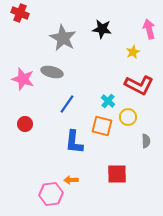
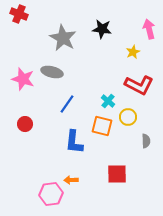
red cross: moved 1 px left, 1 px down
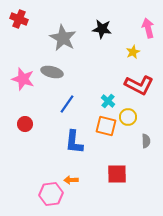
red cross: moved 5 px down
pink arrow: moved 1 px left, 1 px up
orange square: moved 4 px right
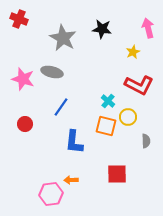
blue line: moved 6 px left, 3 px down
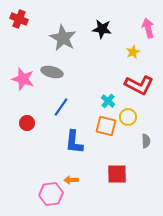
red circle: moved 2 px right, 1 px up
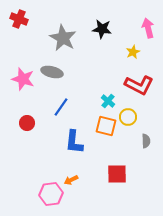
orange arrow: rotated 24 degrees counterclockwise
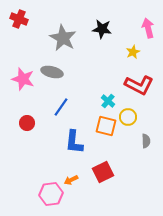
red square: moved 14 px left, 2 px up; rotated 25 degrees counterclockwise
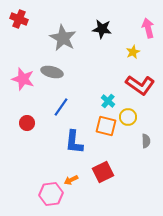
red L-shape: moved 1 px right; rotated 8 degrees clockwise
